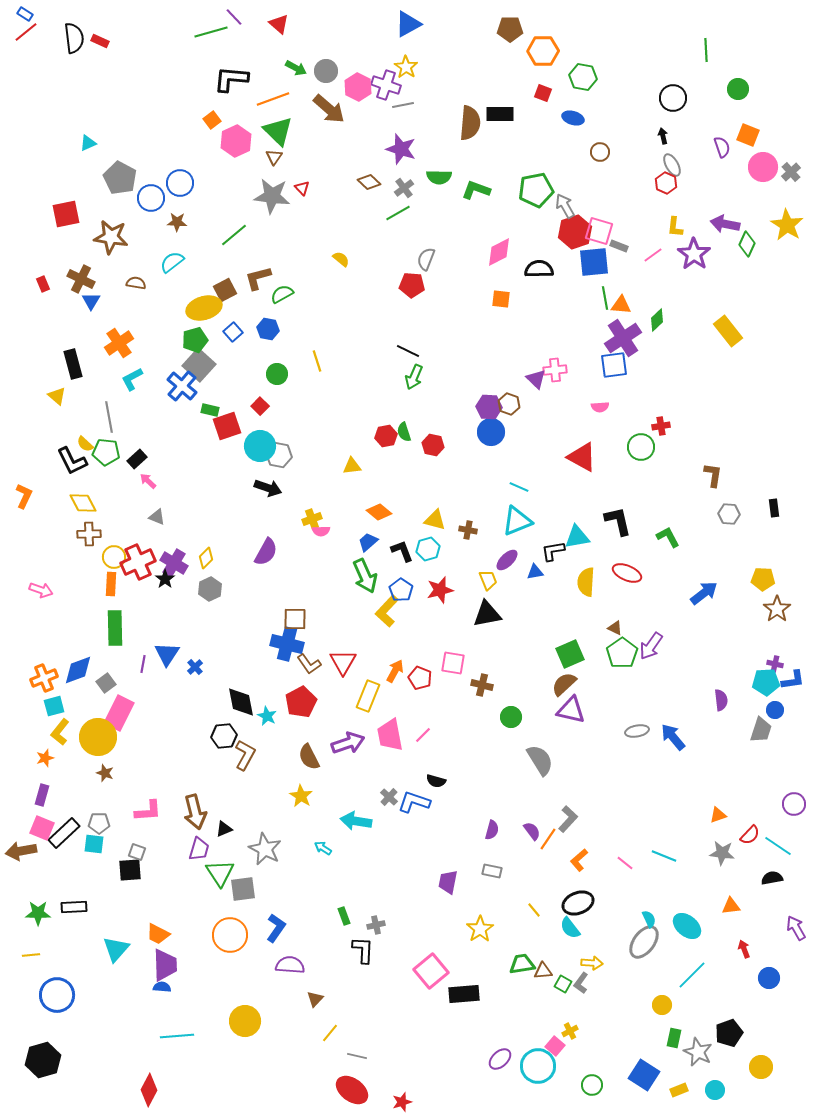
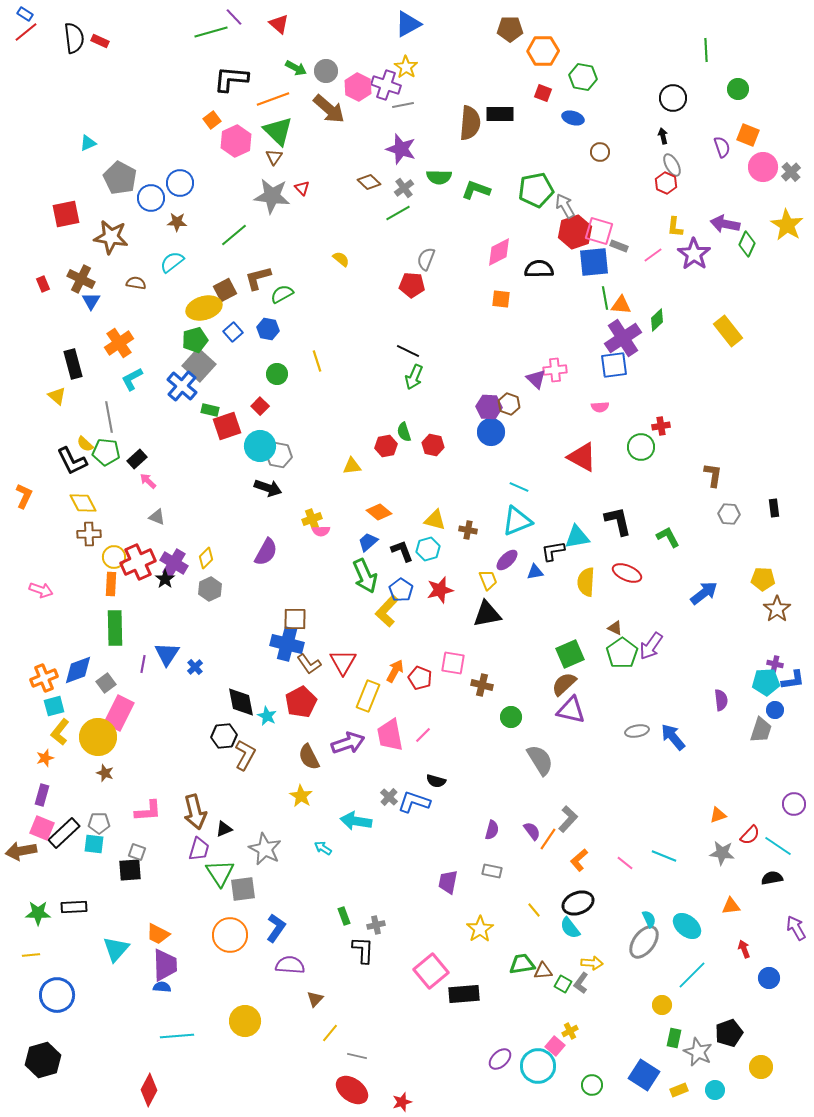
red hexagon at (386, 436): moved 10 px down
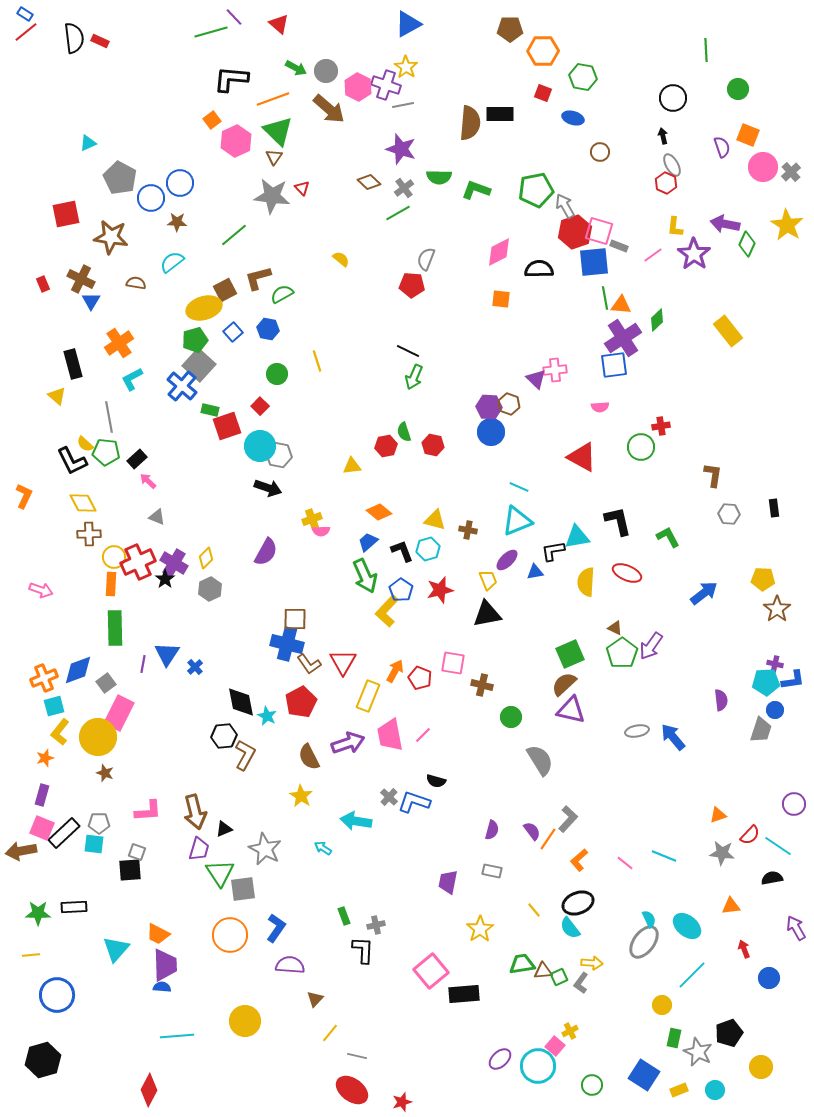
green square at (563, 984): moved 4 px left, 7 px up; rotated 36 degrees clockwise
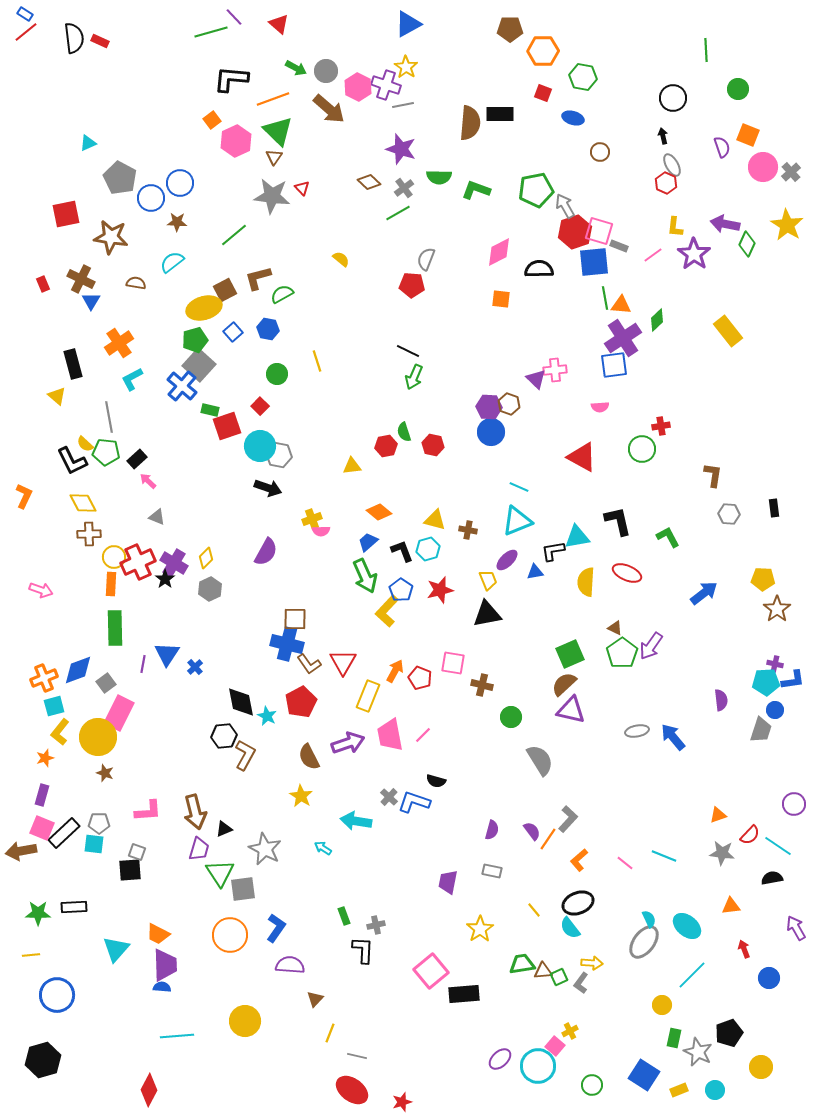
green circle at (641, 447): moved 1 px right, 2 px down
yellow line at (330, 1033): rotated 18 degrees counterclockwise
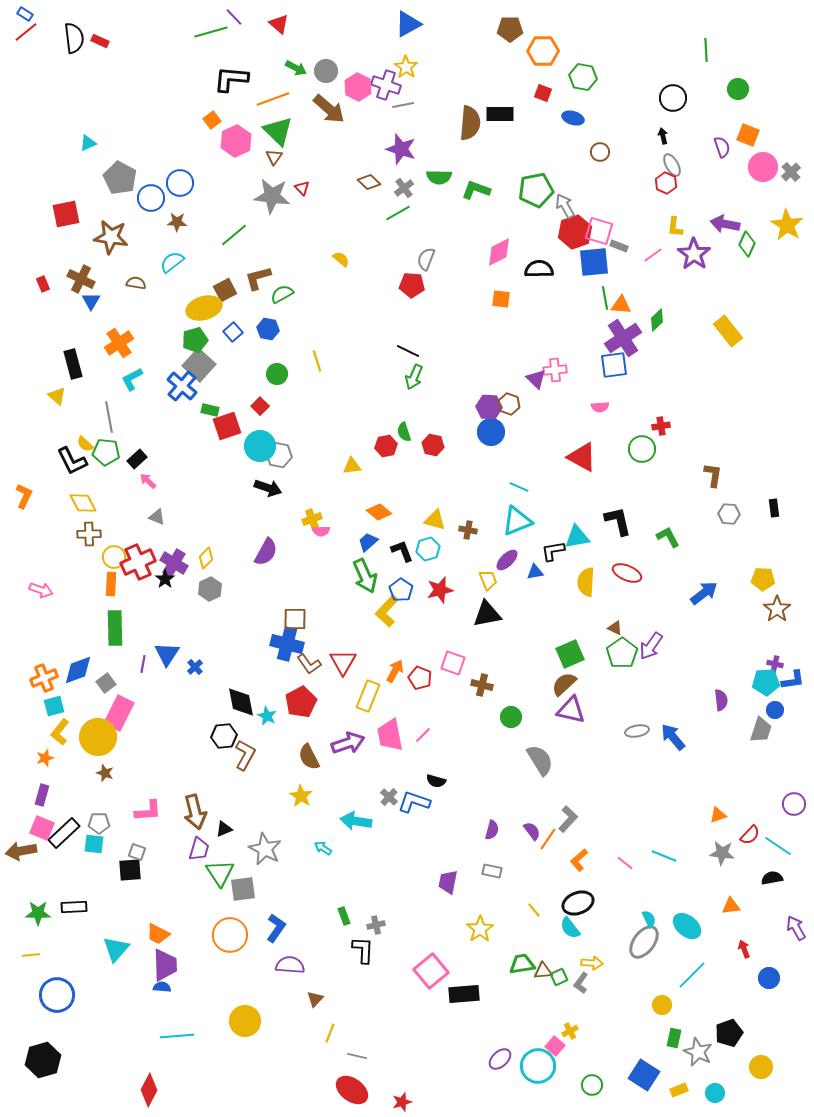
pink square at (453, 663): rotated 10 degrees clockwise
cyan circle at (715, 1090): moved 3 px down
